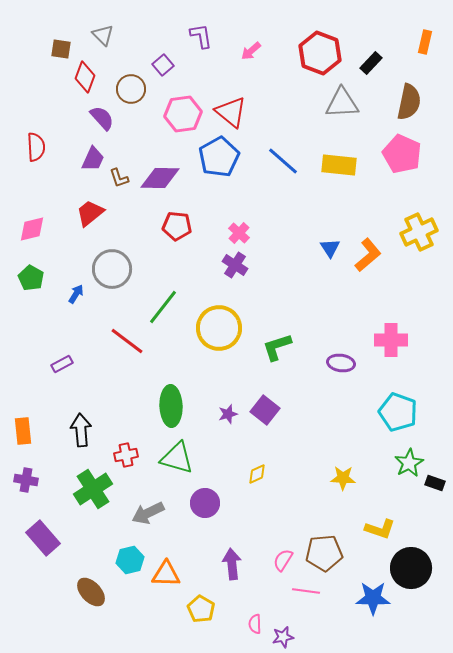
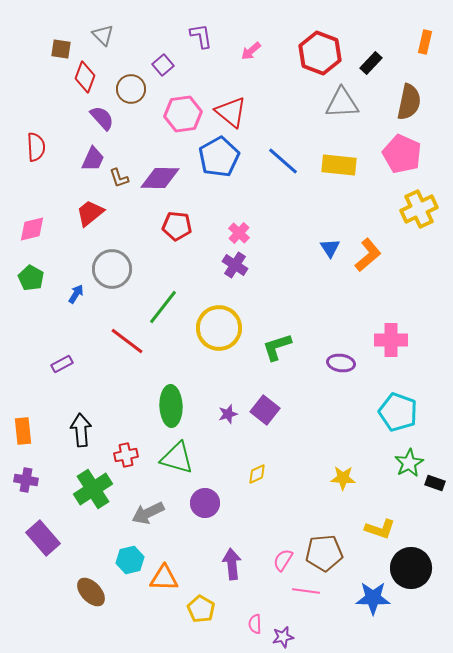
yellow cross at (419, 232): moved 23 px up
orange triangle at (166, 574): moved 2 px left, 4 px down
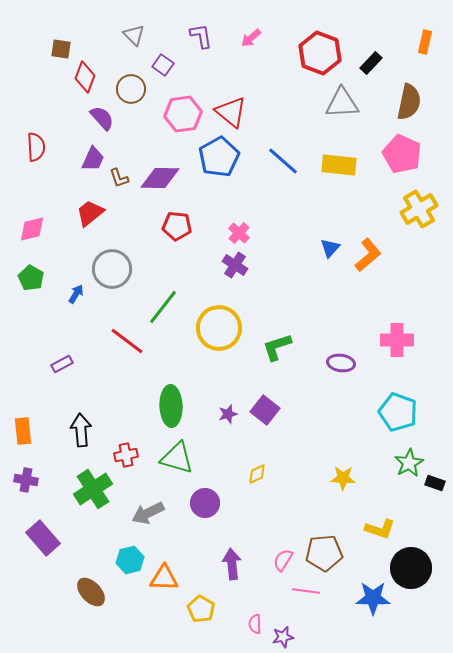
gray triangle at (103, 35): moved 31 px right
pink arrow at (251, 51): moved 13 px up
purple square at (163, 65): rotated 15 degrees counterclockwise
yellow cross at (419, 209): rotated 6 degrees counterclockwise
blue triangle at (330, 248): rotated 15 degrees clockwise
pink cross at (391, 340): moved 6 px right
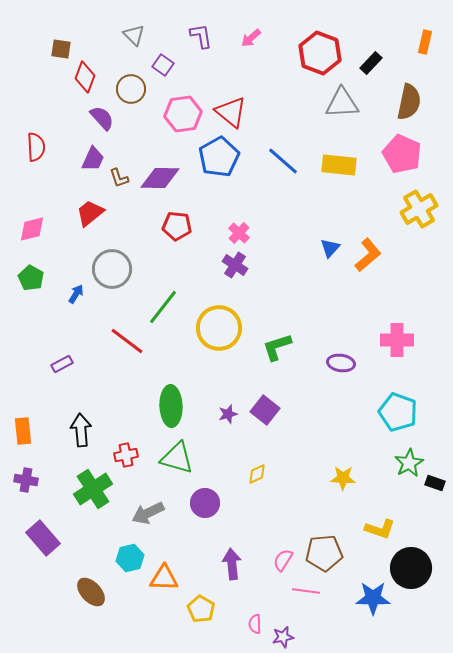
cyan hexagon at (130, 560): moved 2 px up
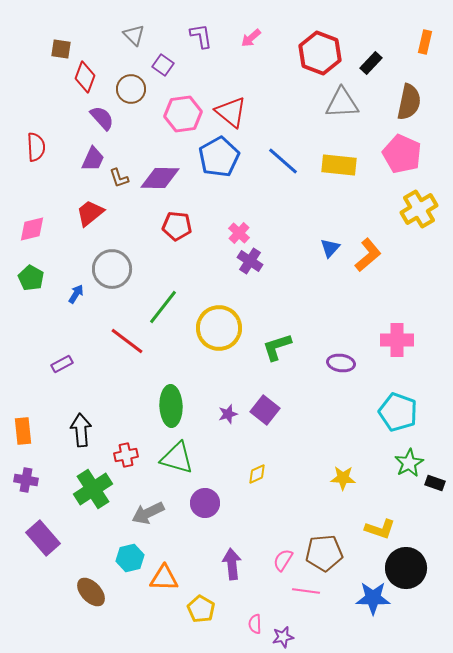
purple cross at (235, 265): moved 15 px right, 4 px up
black circle at (411, 568): moved 5 px left
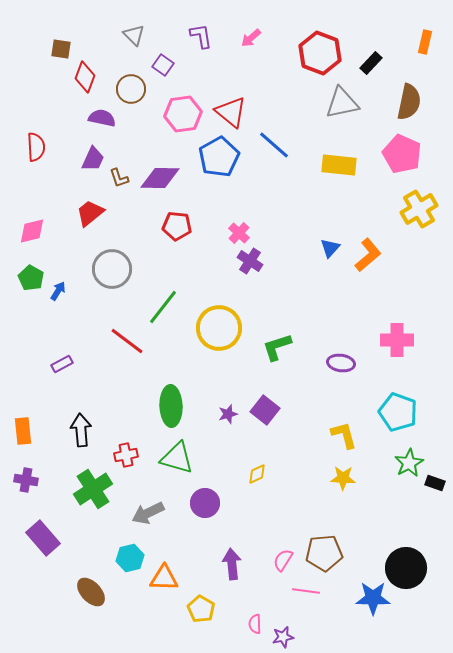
gray triangle at (342, 103): rotated 9 degrees counterclockwise
purple semicircle at (102, 118): rotated 36 degrees counterclockwise
blue line at (283, 161): moved 9 px left, 16 px up
pink diamond at (32, 229): moved 2 px down
blue arrow at (76, 294): moved 18 px left, 3 px up
yellow L-shape at (380, 529): moved 36 px left, 94 px up; rotated 124 degrees counterclockwise
